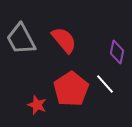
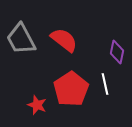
red semicircle: rotated 12 degrees counterclockwise
white line: rotated 30 degrees clockwise
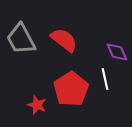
purple diamond: rotated 35 degrees counterclockwise
white line: moved 5 px up
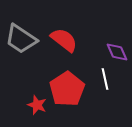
gray trapezoid: rotated 28 degrees counterclockwise
red pentagon: moved 4 px left
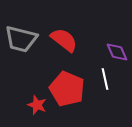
gray trapezoid: rotated 20 degrees counterclockwise
red pentagon: rotated 16 degrees counterclockwise
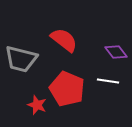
gray trapezoid: moved 20 px down
purple diamond: moved 1 px left; rotated 15 degrees counterclockwise
white line: moved 3 px right, 2 px down; rotated 70 degrees counterclockwise
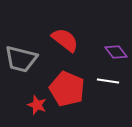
red semicircle: moved 1 px right
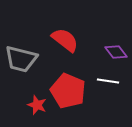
red pentagon: moved 1 px right, 2 px down
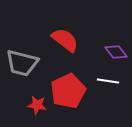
gray trapezoid: moved 1 px right, 4 px down
red pentagon: rotated 24 degrees clockwise
red star: rotated 12 degrees counterclockwise
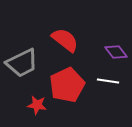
gray trapezoid: rotated 40 degrees counterclockwise
red pentagon: moved 1 px left, 6 px up
